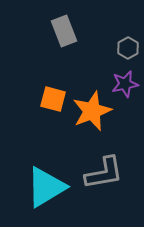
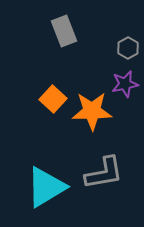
orange square: rotated 28 degrees clockwise
orange star: rotated 21 degrees clockwise
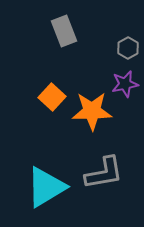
orange square: moved 1 px left, 2 px up
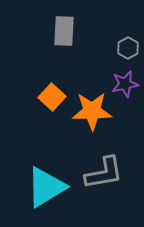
gray rectangle: rotated 24 degrees clockwise
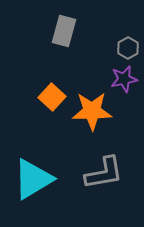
gray rectangle: rotated 12 degrees clockwise
purple star: moved 1 px left, 5 px up
cyan triangle: moved 13 px left, 8 px up
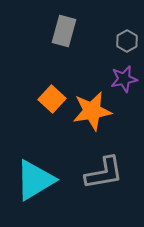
gray hexagon: moved 1 px left, 7 px up
orange square: moved 2 px down
orange star: rotated 9 degrees counterclockwise
cyan triangle: moved 2 px right, 1 px down
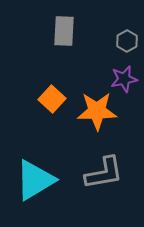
gray rectangle: rotated 12 degrees counterclockwise
orange star: moved 5 px right; rotated 9 degrees clockwise
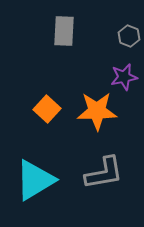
gray hexagon: moved 2 px right, 5 px up; rotated 10 degrees counterclockwise
purple star: moved 2 px up
orange square: moved 5 px left, 10 px down
